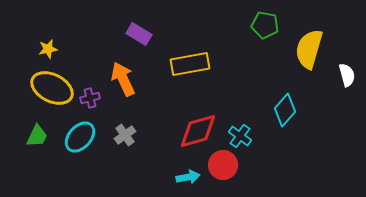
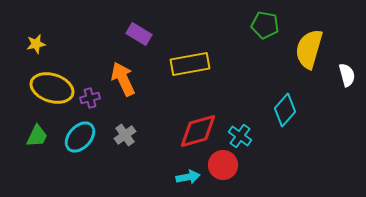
yellow star: moved 12 px left, 5 px up
yellow ellipse: rotated 9 degrees counterclockwise
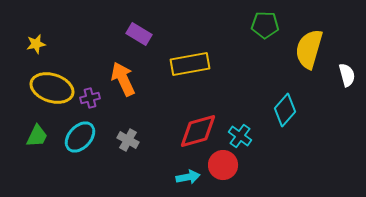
green pentagon: rotated 8 degrees counterclockwise
gray cross: moved 3 px right, 5 px down; rotated 25 degrees counterclockwise
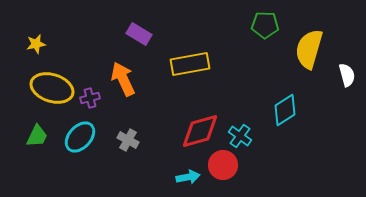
cyan diamond: rotated 16 degrees clockwise
red diamond: moved 2 px right
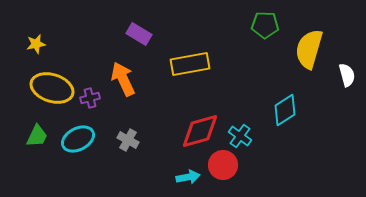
cyan ellipse: moved 2 px left, 2 px down; rotated 20 degrees clockwise
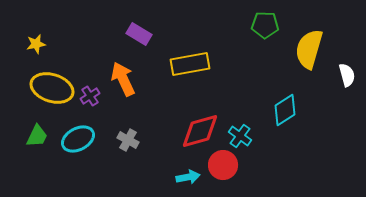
purple cross: moved 2 px up; rotated 18 degrees counterclockwise
